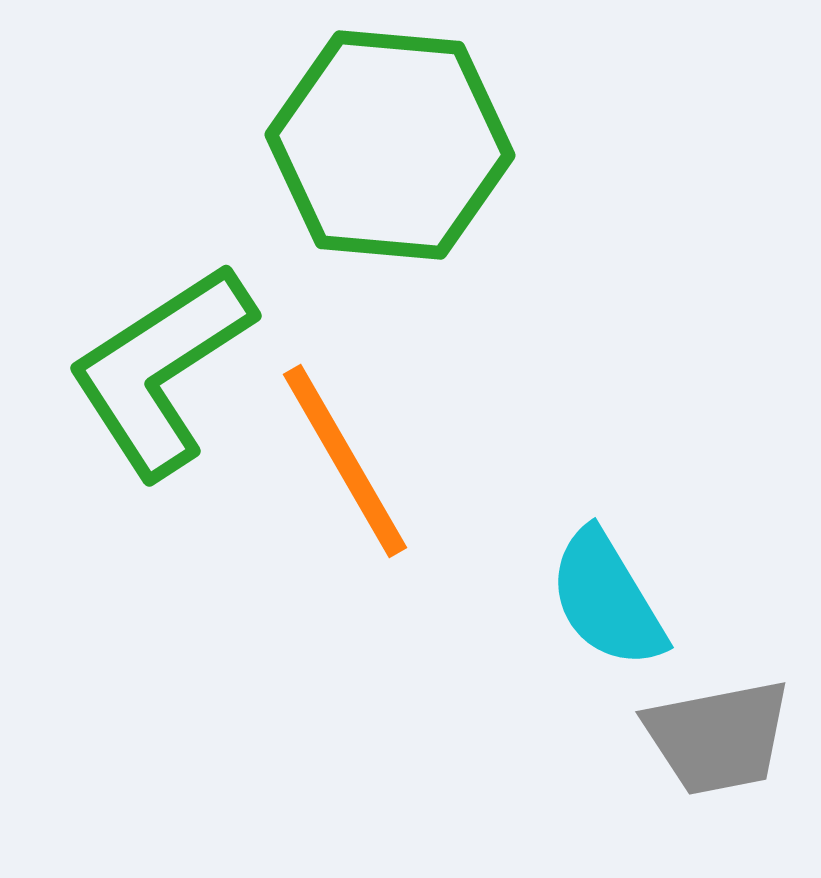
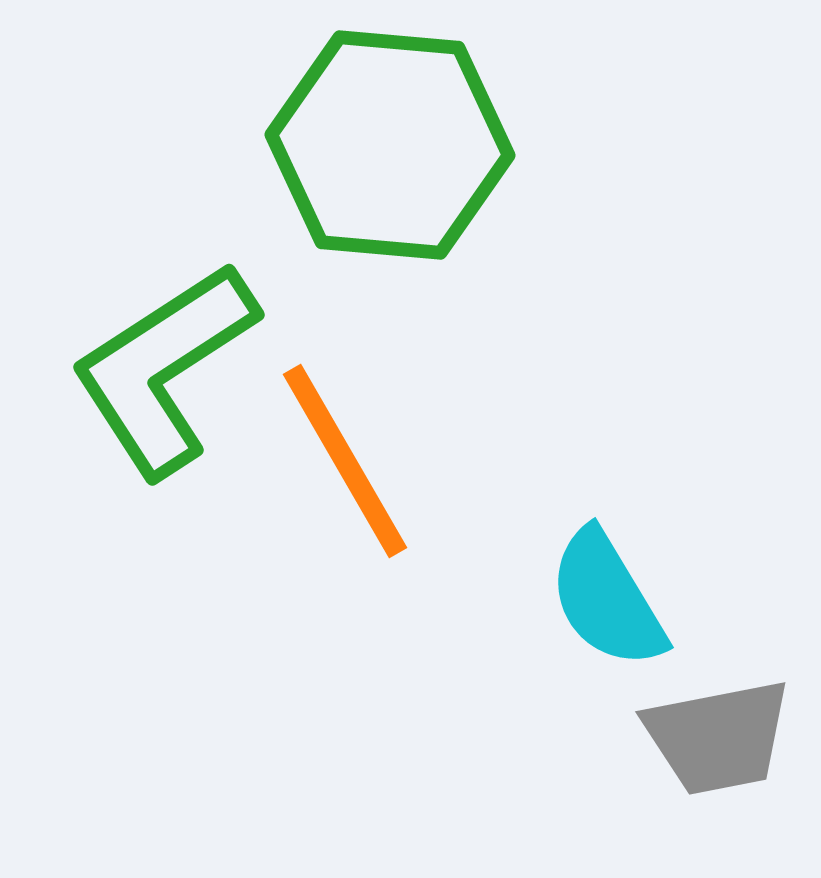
green L-shape: moved 3 px right, 1 px up
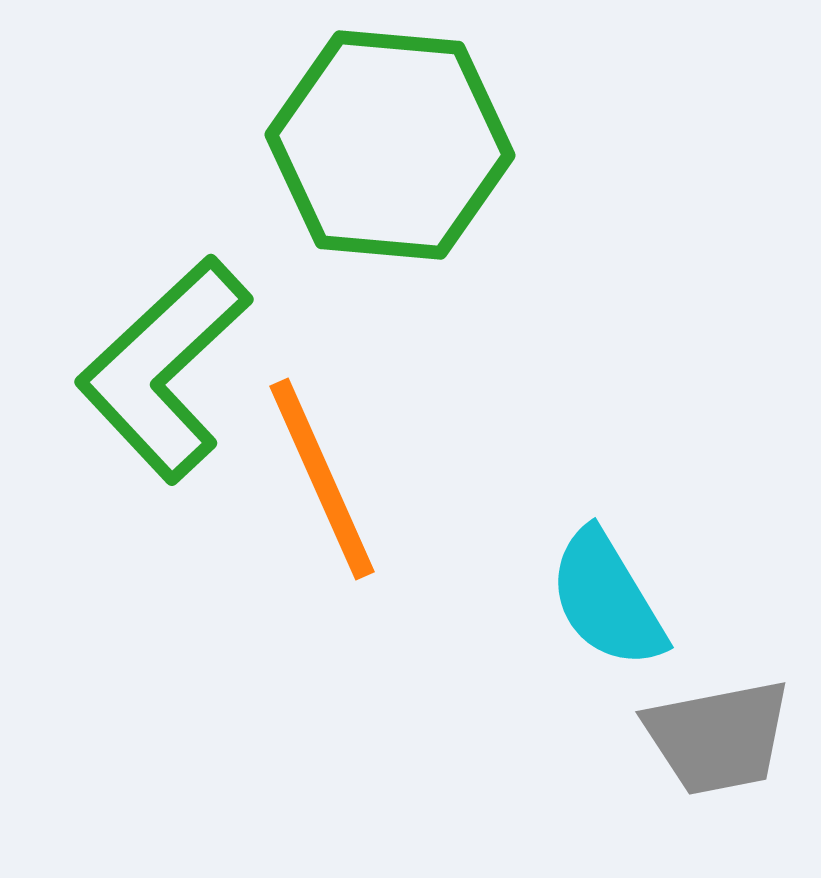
green L-shape: rotated 10 degrees counterclockwise
orange line: moved 23 px left, 18 px down; rotated 6 degrees clockwise
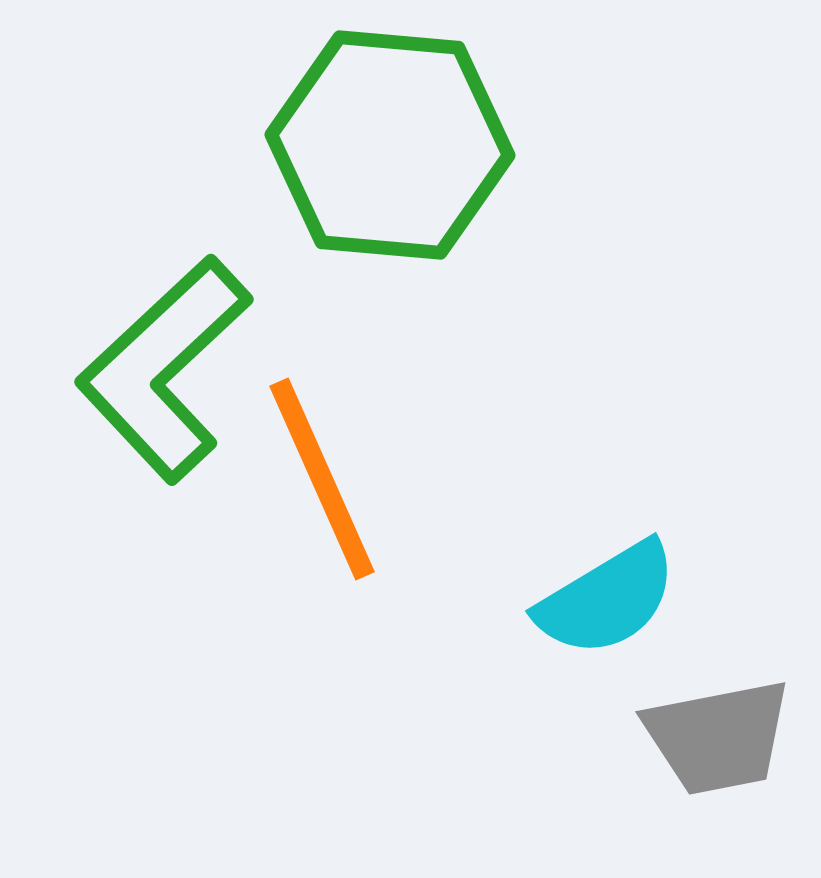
cyan semicircle: rotated 90 degrees counterclockwise
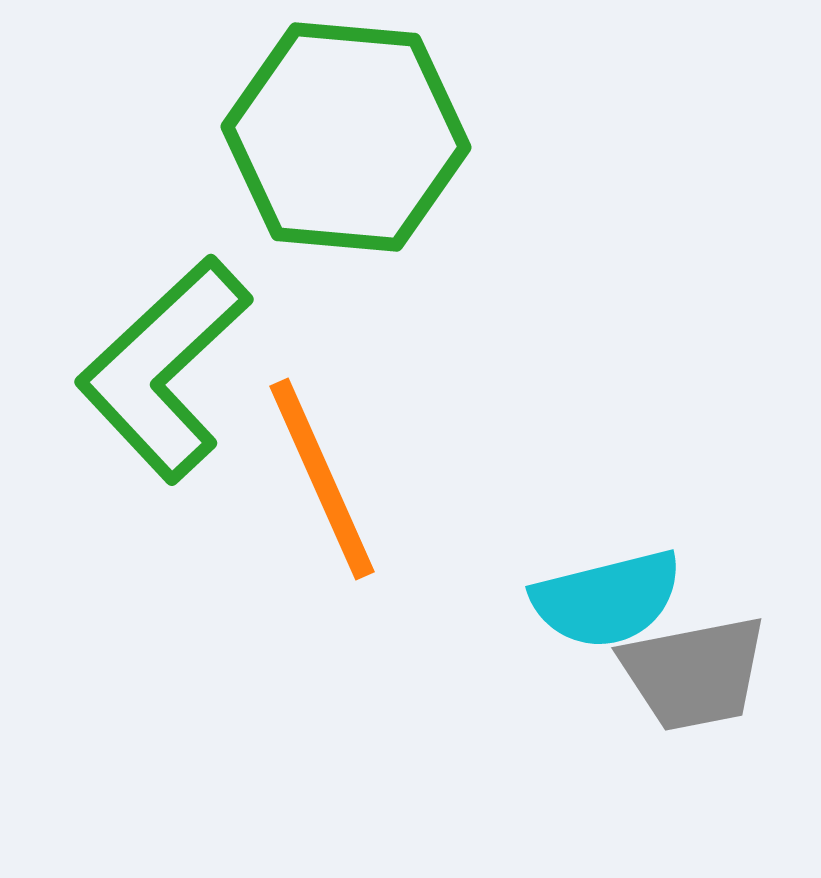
green hexagon: moved 44 px left, 8 px up
cyan semicircle: rotated 17 degrees clockwise
gray trapezoid: moved 24 px left, 64 px up
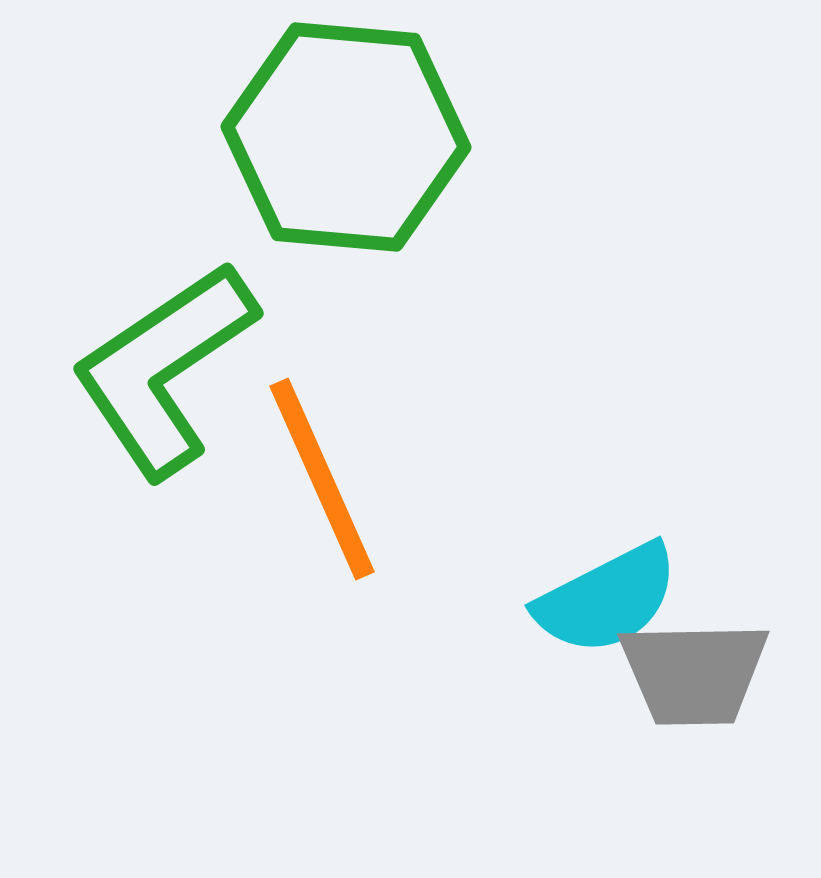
green L-shape: rotated 9 degrees clockwise
cyan semicircle: rotated 13 degrees counterclockwise
gray trapezoid: rotated 10 degrees clockwise
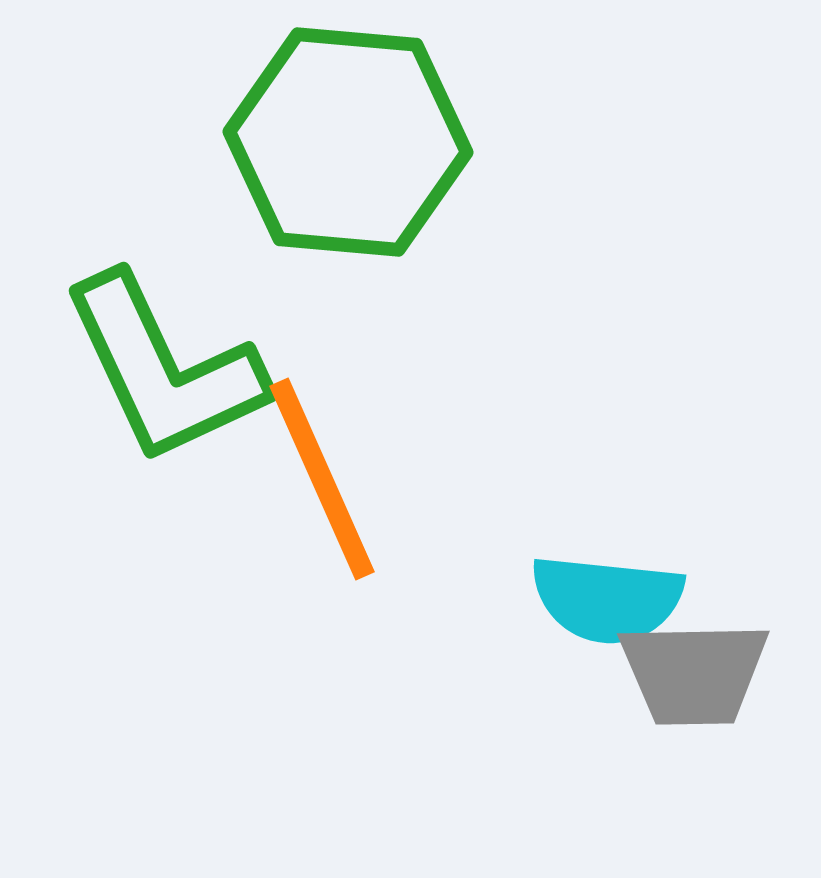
green hexagon: moved 2 px right, 5 px down
green L-shape: rotated 81 degrees counterclockwise
cyan semicircle: rotated 33 degrees clockwise
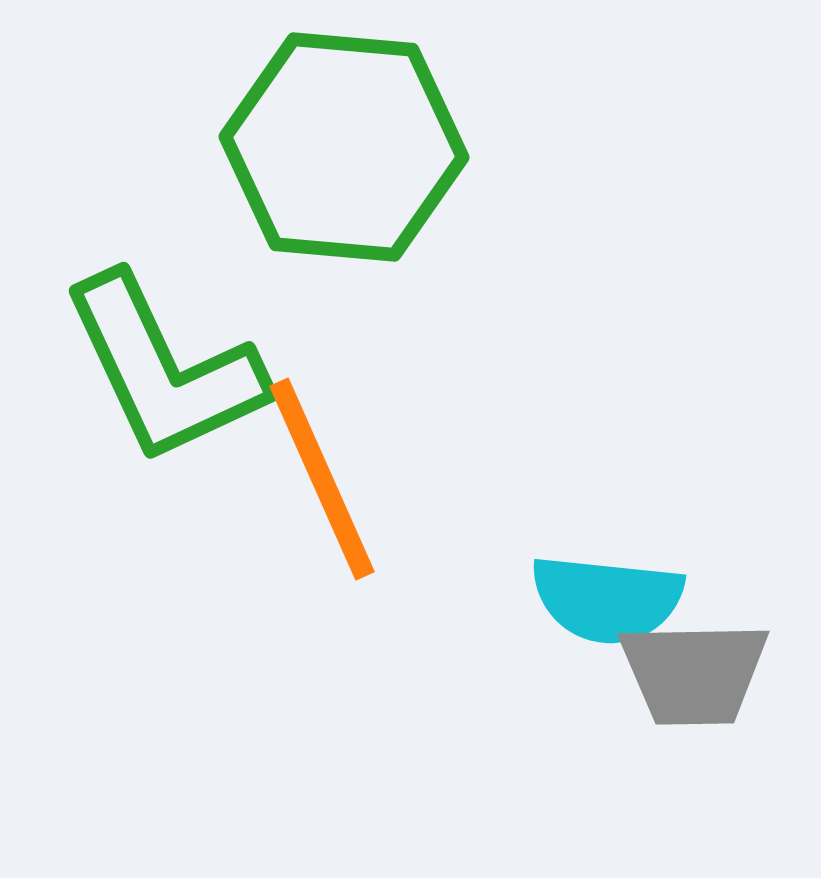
green hexagon: moved 4 px left, 5 px down
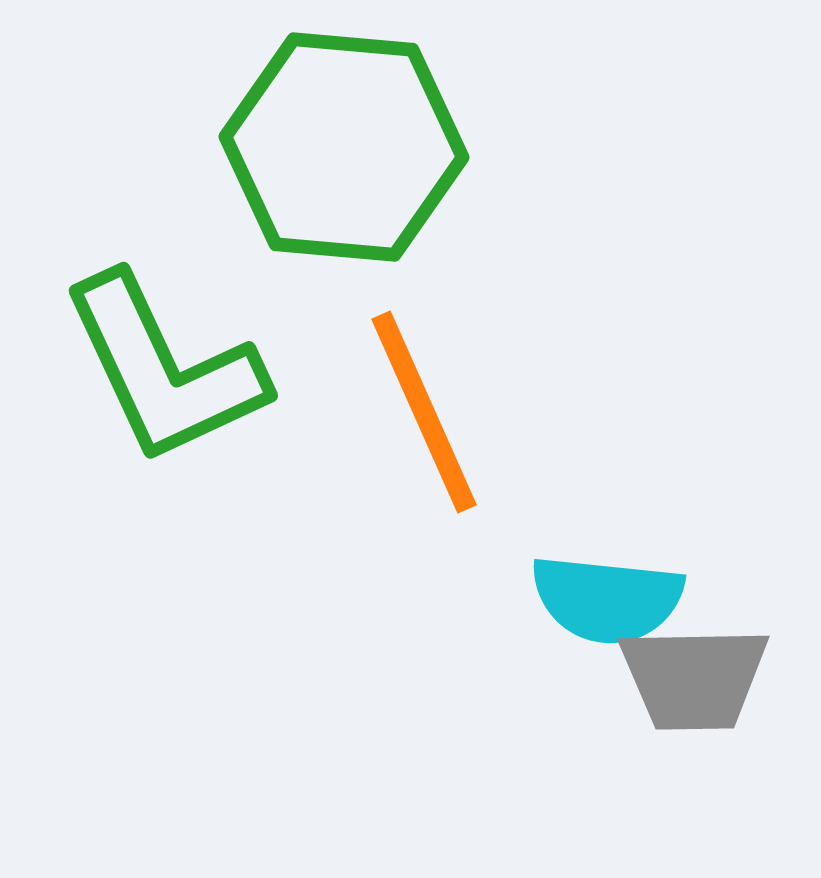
orange line: moved 102 px right, 67 px up
gray trapezoid: moved 5 px down
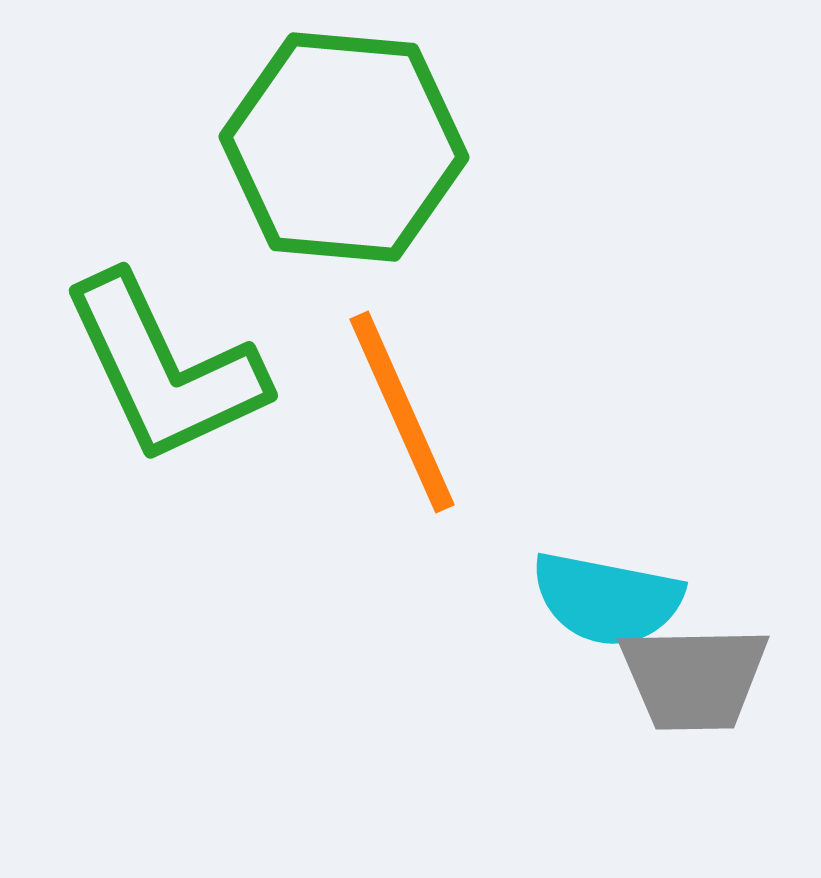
orange line: moved 22 px left
cyan semicircle: rotated 5 degrees clockwise
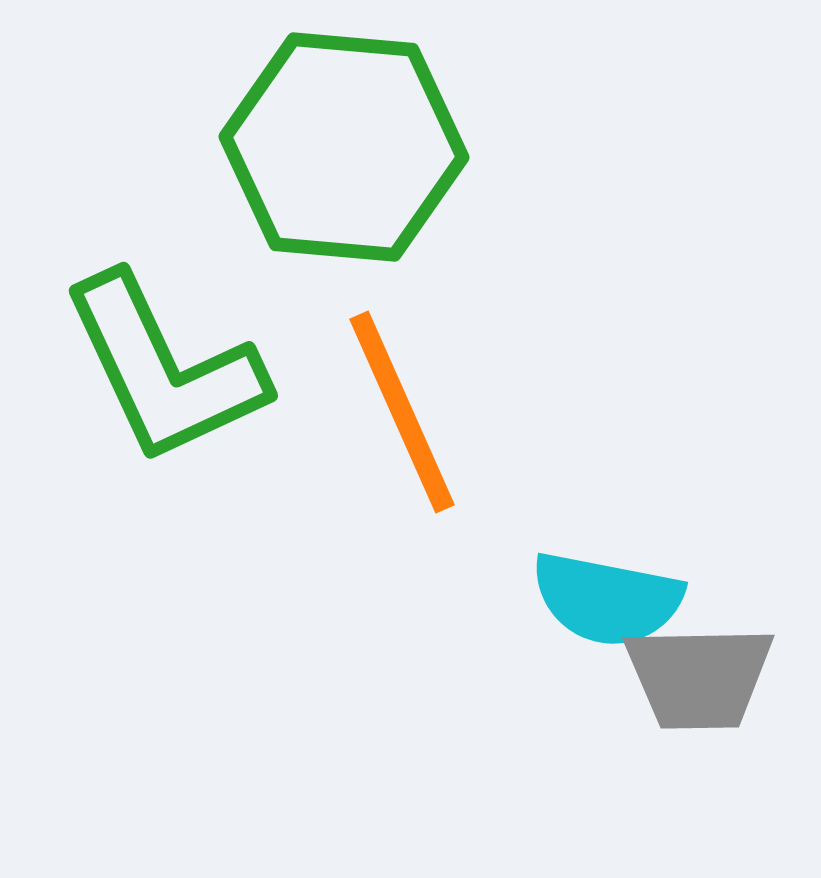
gray trapezoid: moved 5 px right, 1 px up
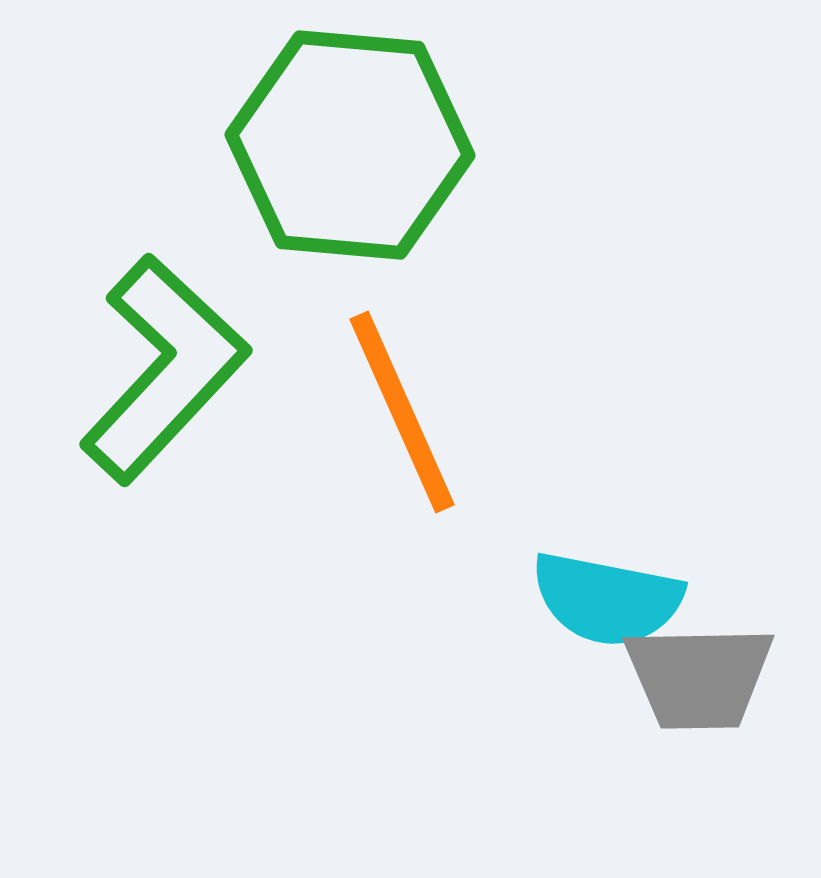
green hexagon: moved 6 px right, 2 px up
green L-shape: rotated 112 degrees counterclockwise
